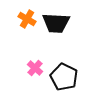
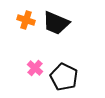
orange cross: moved 1 px left, 1 px down; rotated 12 degrees counterclockwise
black trapezoid: rotated 20 degrees clockwise
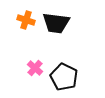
black trapezoid: rotated 16 degrees counterclockwise
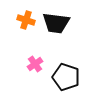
pink cross: moved 4 px up; rotated 14 degrees clockwise
black pentagon: moved 2 px right; rotated 8 degrees counterclockwise
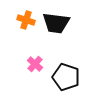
pink cross: rotated 14 degrees counterclockwise
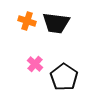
orange cross: moved 1 px right, 1 px down
black pentagon: moved 2 px left; rotated 16 degrees clockwise
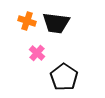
pink cross: moved 2 px right, 11 px up
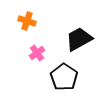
black trapezoid: moved 23 px right, 16 px down; rotated 144 degrees clockwise
pink cross: rotated 14 degrees clockwise
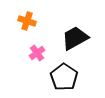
black trapezoid: moved 4 px left, 1 px up
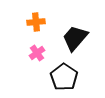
orange cross: moved 9 px right, 1 px down; rotated 24 degrees counterclockwise
black trapezoid: rotated 20 degrees counterclockwise
